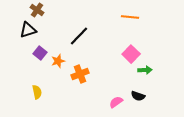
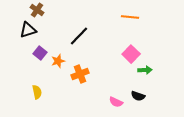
pink semicircle: rotated 120 degrees counterclockwise
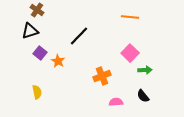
black triangle: moved 2 px right, 1 px down
pink square: moved 1 px left, 1 px up
orange star: rotated 24 degrees counterclockwise
orange cross: moved 22 px right, 2 px down
black semicircle: moved 5 px right; rotated 32 degrees clockwise
pink semicircle: rotated 152 degrees clockwise
